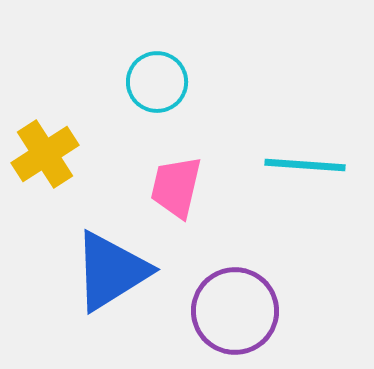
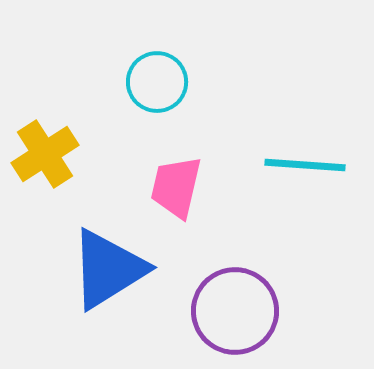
blue triangle: moved 3 px left, 2 px up
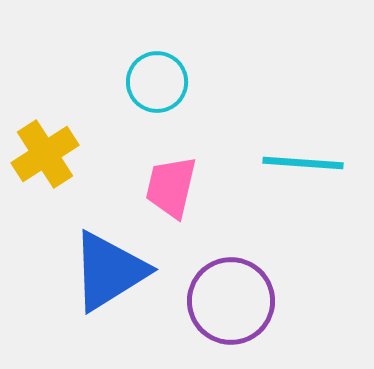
cyan line: moved 2 px left, 2 px up
pink trapezoid: moved 5 px left
blue triangle: moved 1 px right, 2 px down
purple circle: moved 4 px left, 10 px up
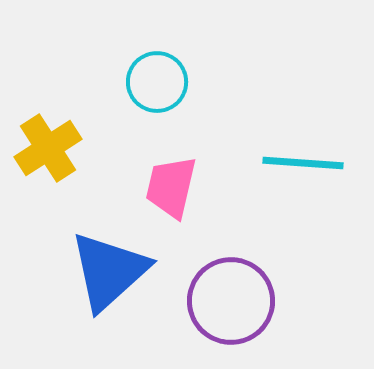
yellow cross: moved 3 px right, 6 px up
blue triangle: rotated 10 degrees counterclockwise
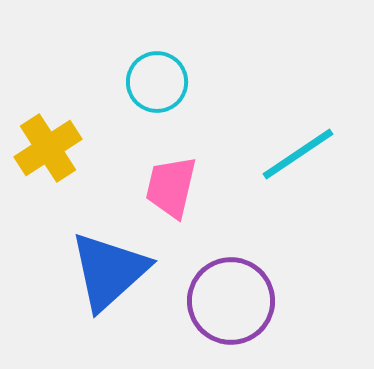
cyan line: moved 5 px left, 9 px up; rotated 38 degrees counterclockwise
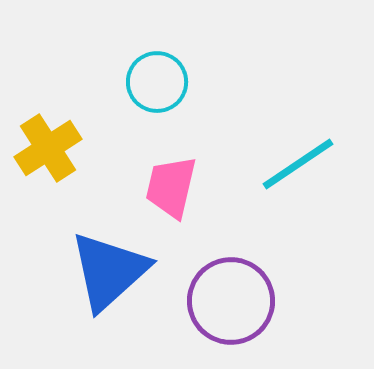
cyan line: moved 10 px down
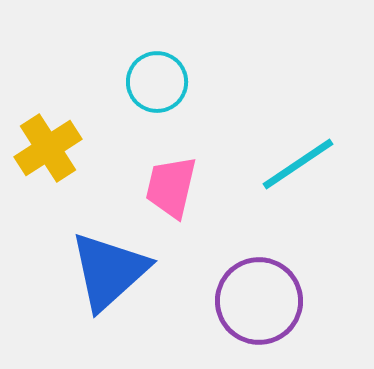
purple circle: moved 28 px right
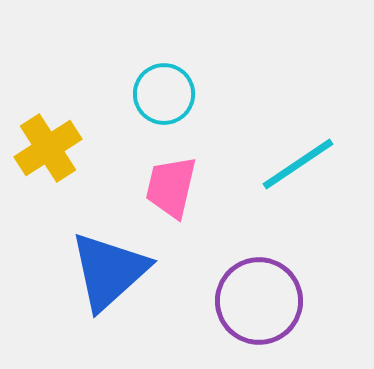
cyan circle: moved 7 px right, 12 px down
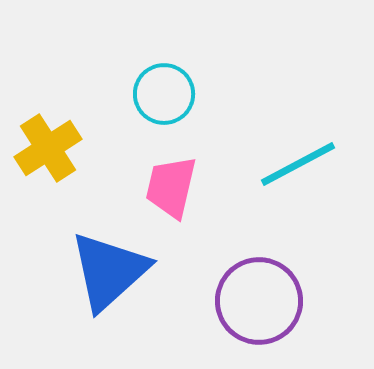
cyan line: rotated 6 degrees clockwise
